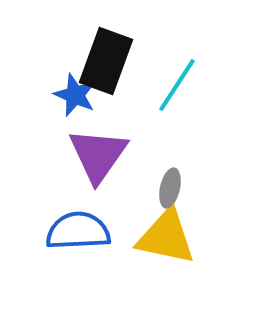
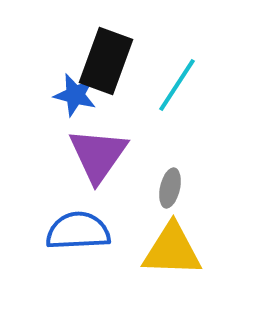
blue star: rotated 9 degrees counterclockwise
yellow triangle: moved 6 px right, 13 px down; rotated 10 degrees counterclockwise
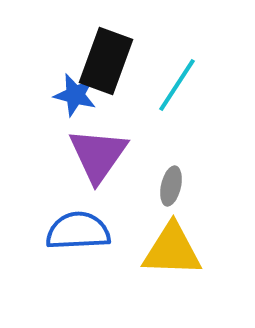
gray ellipse: moved 1 px right, 2 px up
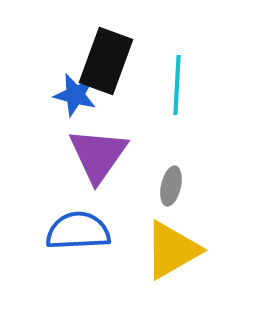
cyan line: rotated 30 degrees counterclockwise
yellow triangle: rotated 32 degrees counterclockwise
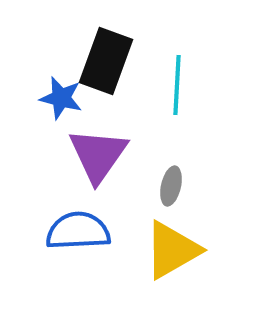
blue star: moved 14 px left, 3 px down
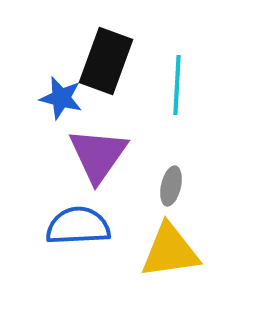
blue semicircle: moved 5 px up
yellow triangle: moved 2 px left, 1 px down; rotated 22 degrees clockwise
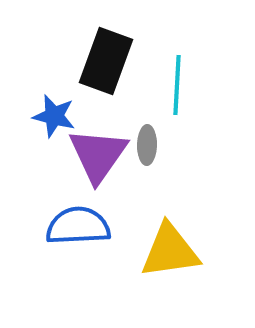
blue star: moved 7 px left, 18 px down
gray ellipse: moved 24 px left, 41 px up; rotated 12 degrees counterclockwise
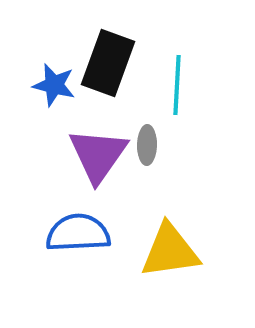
black rectangle: moved 2 px right, 2 px down
blue star: moved 31 px up
blue semicircle: moved 7 px down
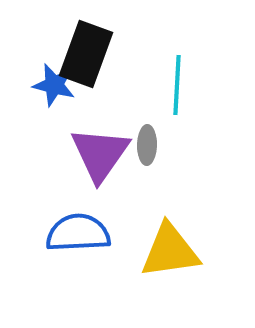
black rectangle: moved 22 px left, 9 px up
purple triangle: moved 2 px right, 1 px up
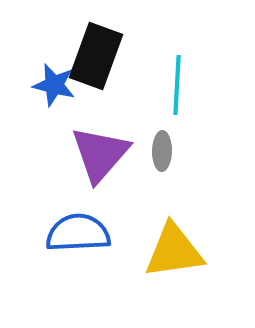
black rectangle: moved 10 px right, 2 px down
gray ellipse: moved 15 px right, 6 px down
purple triangle: rotated 6 degrees clockwise
yellow triangle: moved 4 px right
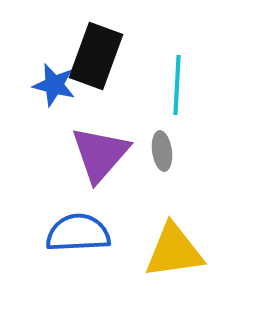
gray ellipse: rotated 9 degrees counterclockwise
